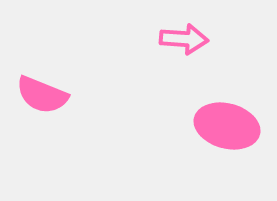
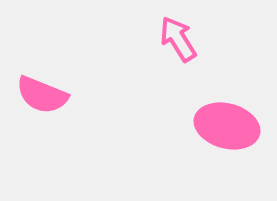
pink arrow: moved 6 px left; rotated 126 degrees counterclockwise
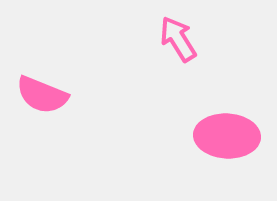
pink ellipse: moved 10 px down; rotated 12 degrees counterclockwise
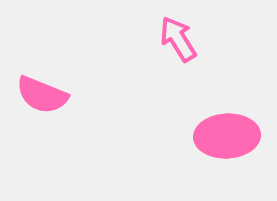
pink ellipse: rotated 6 degrees counterclockwise
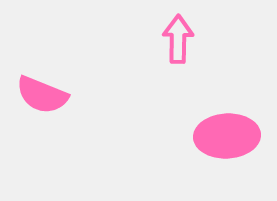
pink arrow: rotated 33 degrees clockwise
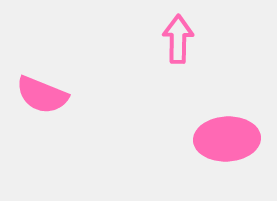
pink ellipse: moved 3 px down
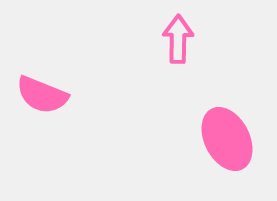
pink ellipse: rotated 66 degrees clockwise
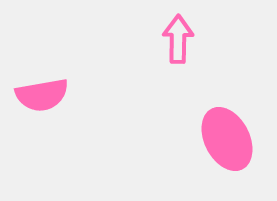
pink semicircle: rotated 32 degrees counterclockwise
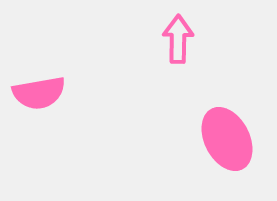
pink semicircle: moved 3 px left, 2 px up
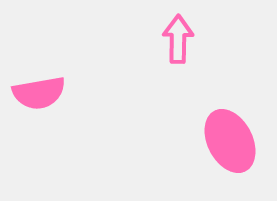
pink ellipse: moved 3 px right, 2 px down
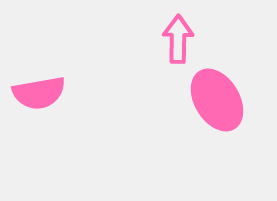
pink ellipse: moved 13 px left, 41 px up; rotated 4 degrees counterclockwise
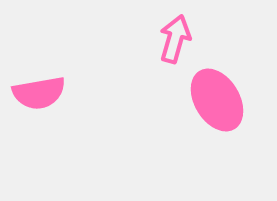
pink arrow: moved 3 px left; rotated 15 degrees clockwise
